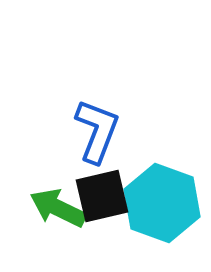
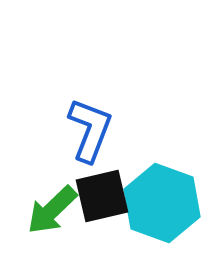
blue L-shape: moved 7 px left, 1 px up
green arrow: moved 6 px left, 2 px down; rotated 70 degrees counterclockwise
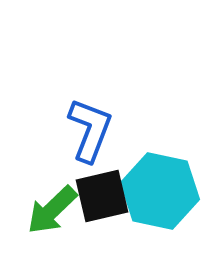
cyan hexagon: moved 2 px left, 12 px up; rotated 8 degrees counterclockwise
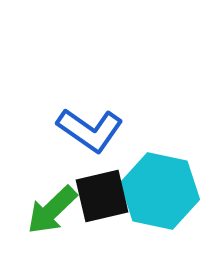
blue L-shape: rotated 104 degrees clockwise
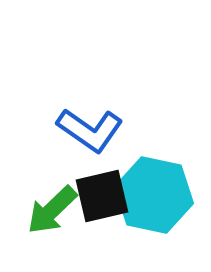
cyan hexagon: moved 6 px left, 4 px down
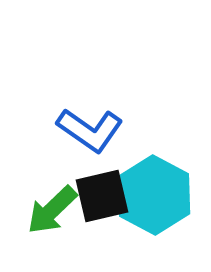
cyan hexagon: rotated 16 degrees clockwise
